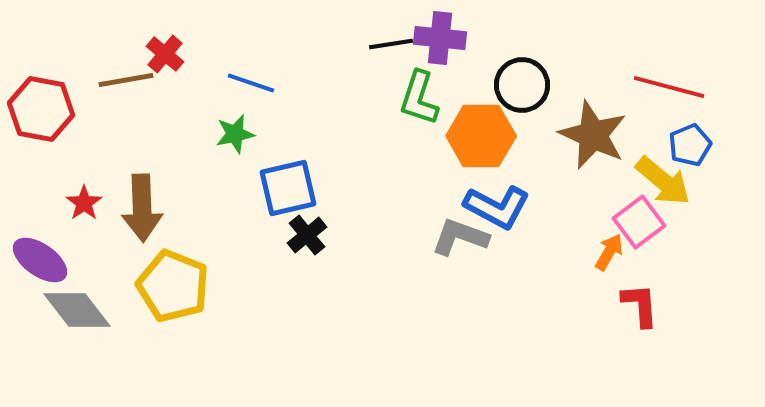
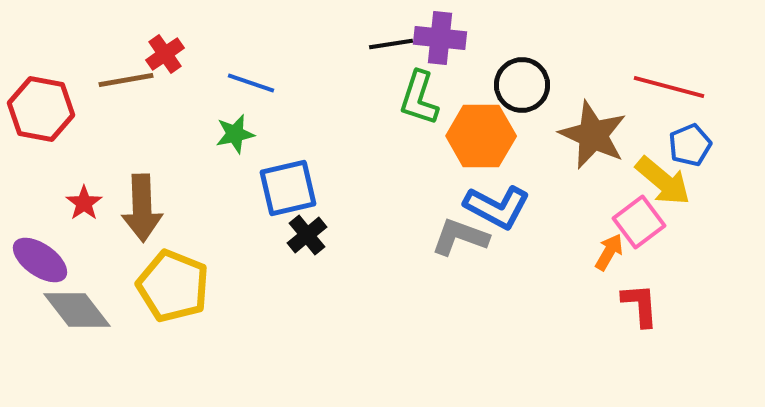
red cross: rotated 15 degrees clockwise
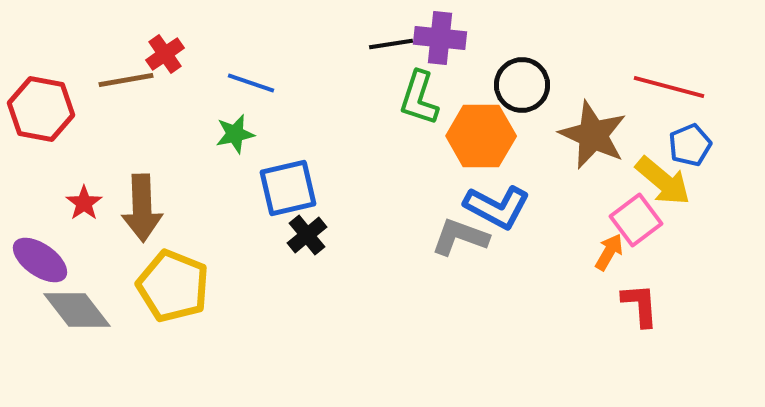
pink square: moved 3 px left, 2 px up
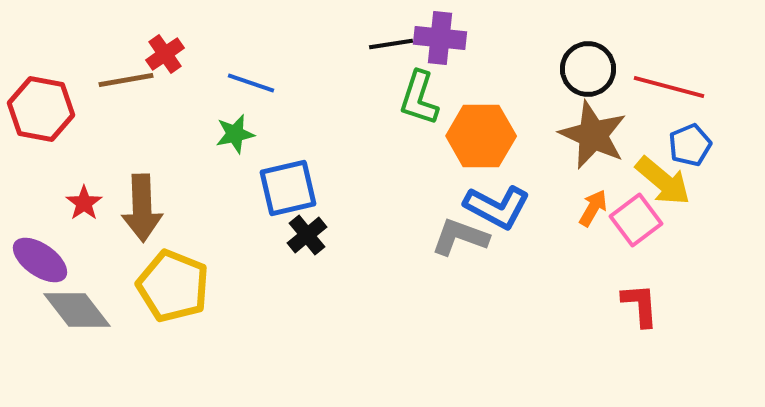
black circle: moved 66 px right, 16 px up
orange arrow: moved 16 px left, 44 px up
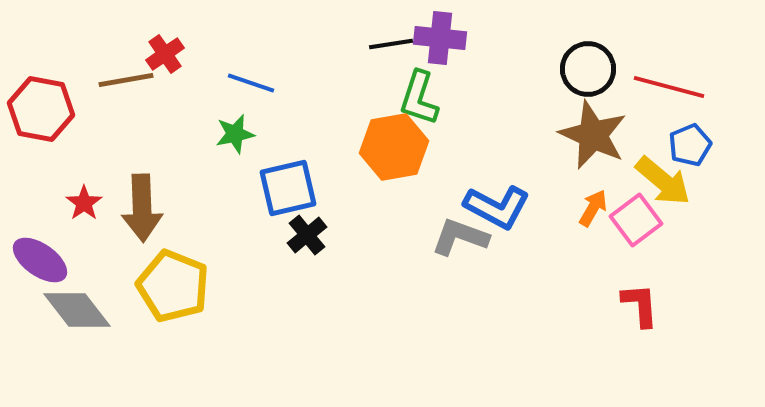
orange hexagon: moved 87 px left, 11 px down; rotated 10 degrees counterclockwise
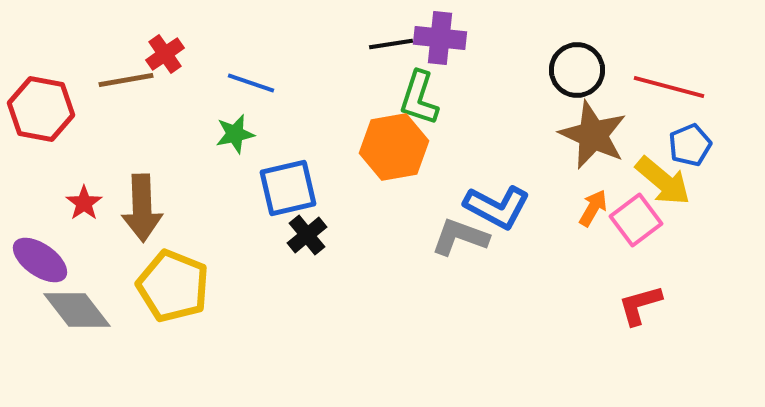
black circle: moved 11 px left, 1 px down
red L-shape: rotated 102 degrees counterclockwise
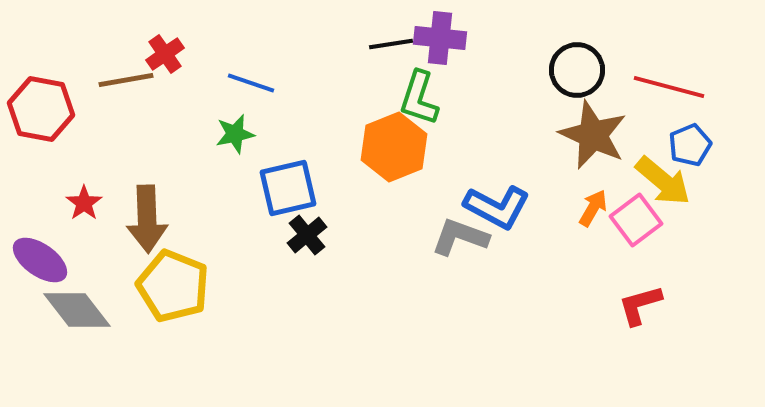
orange hexagon: rotated 12 degrees counterclockwise
brown arrow: moved 5 px right, 11 px down
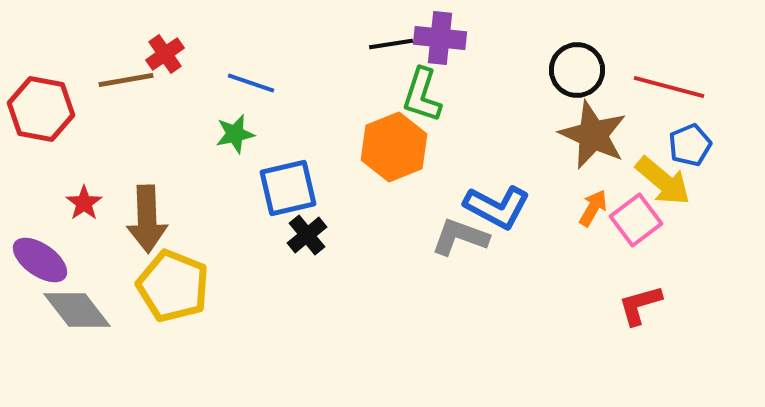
green L-shape: moved 3 px right, 3 px up
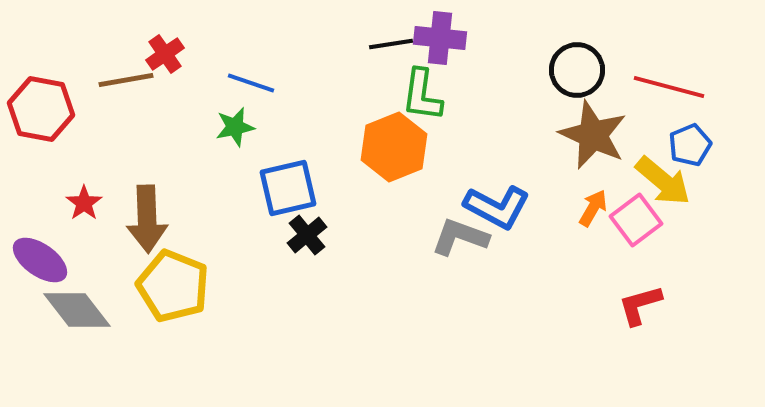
green L-shape: rotated 10 degrees counterclockwise
green star: moved 7 px up
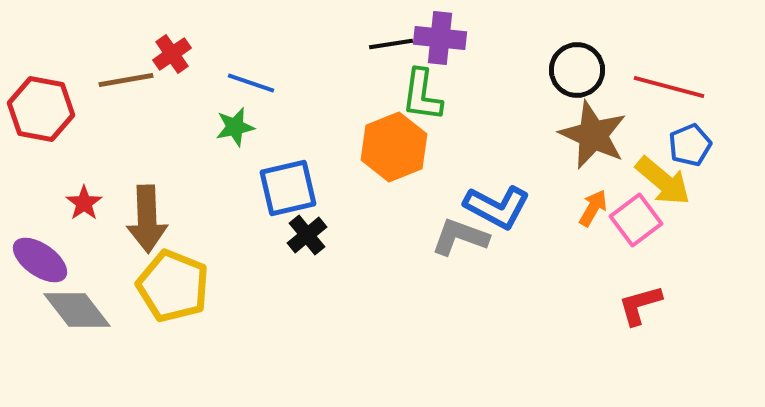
red cross: moved 7 px right
